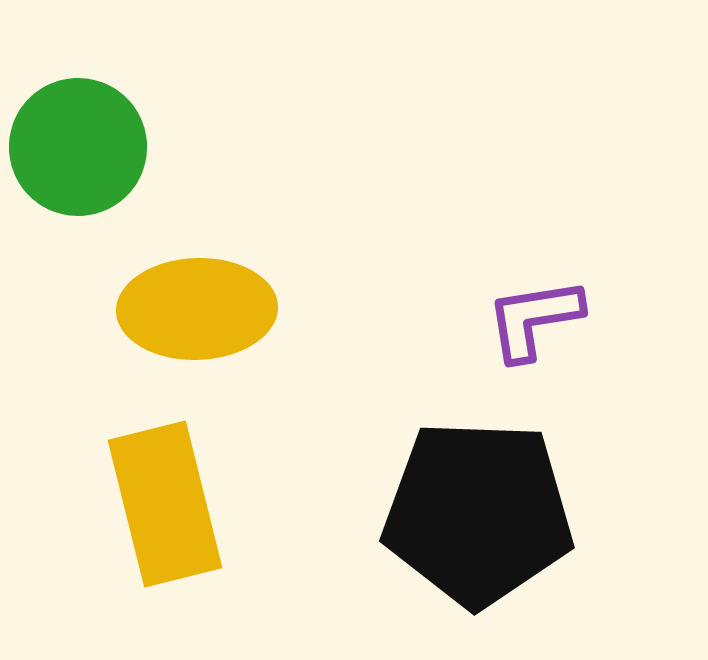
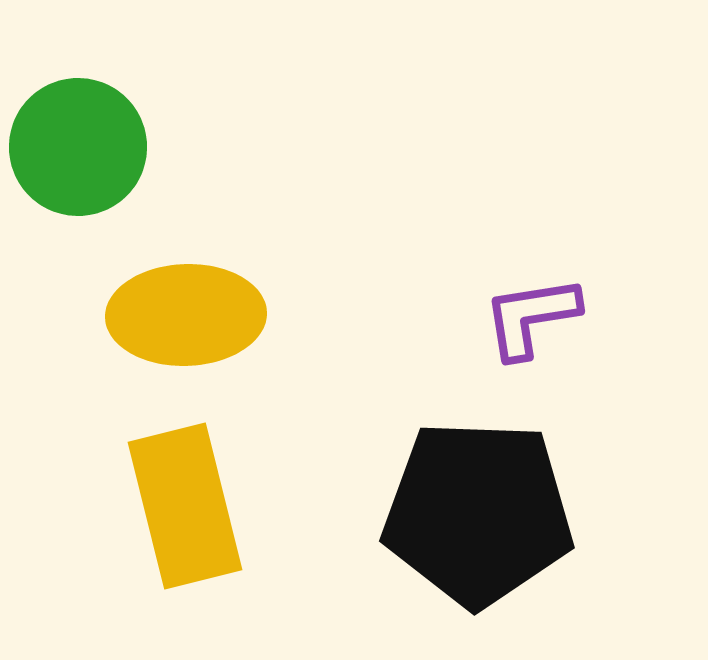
yellow ellipse: moved 11 px left, 6 px down
purple L-shape: moved 3 px left, 2 px up
yellow rectangle: moved 20 px right, 2 px down
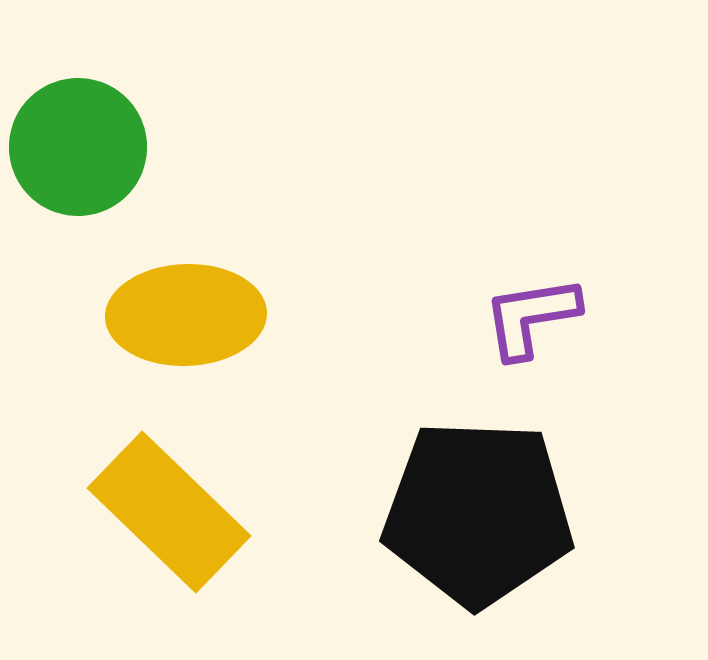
yellow rectangle: moved 16 px left, 6 px down; rotated 32 degrees counterclockwise
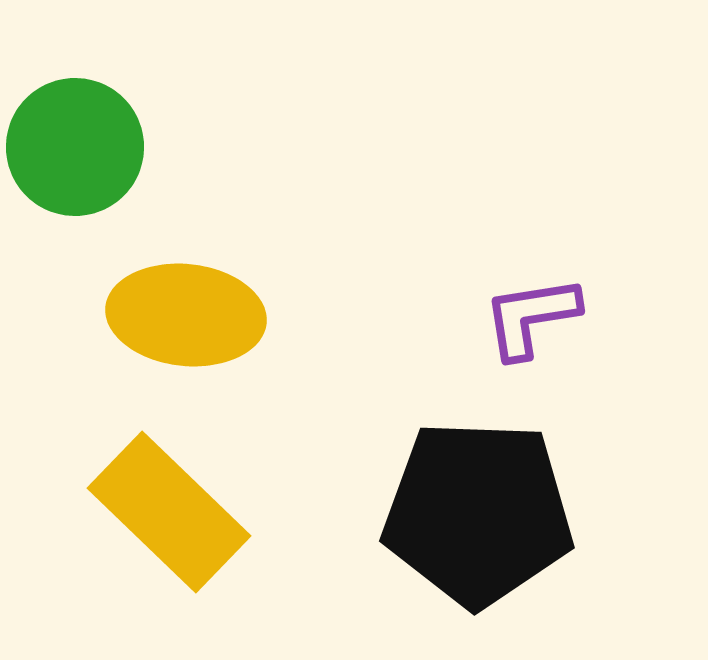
green circle: moved 3 px left
yellow ellipse: rotated 8 degrees clockwise
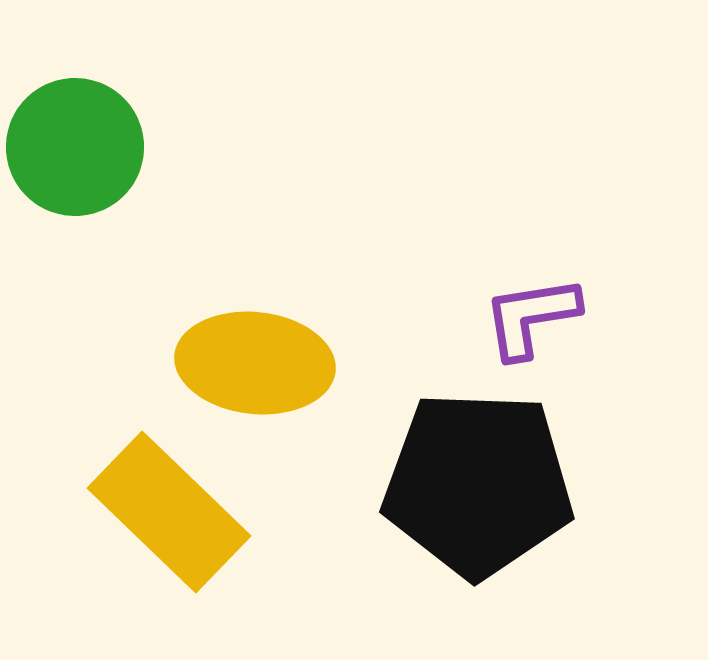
yellow ellipse: moved 69 px right, 48 px down
black pentagon: moved 29 px up
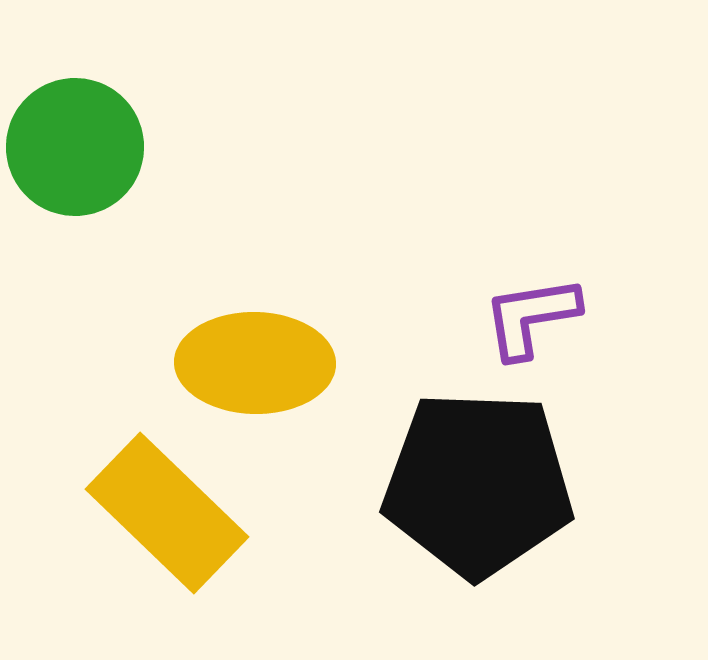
yellow ellipse: rotated 5 degrees counterclockwise
yellow rectangle: moved 2 px left, 1 px down
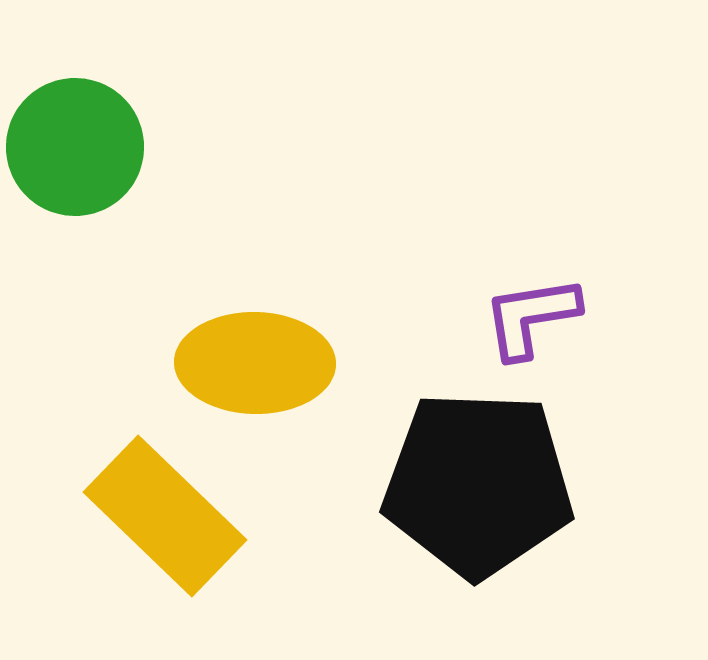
yellow rectangle: moved 2 px left, 3 px down
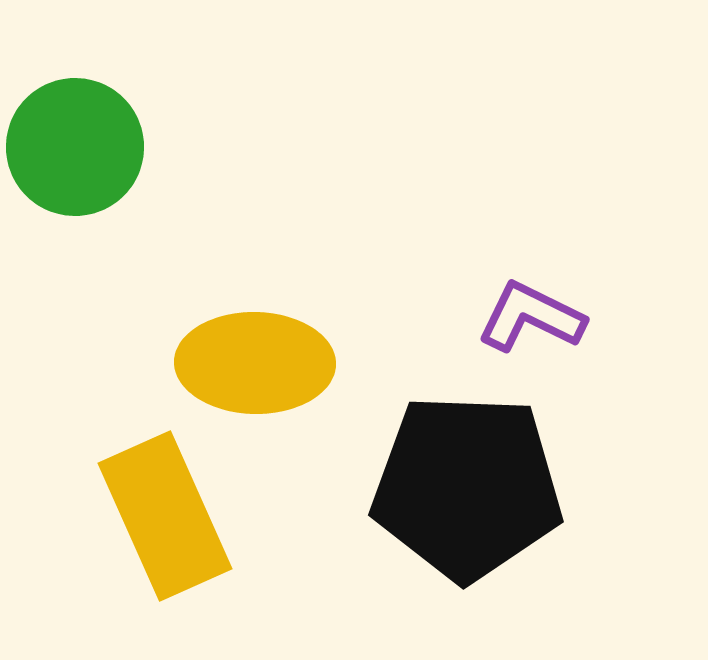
purple L-shape: rotated 35 degrees clockwise
black pentagon: moved 11 px left, 3 px down
yellow rectangle: rotated 22 degrees clockwise
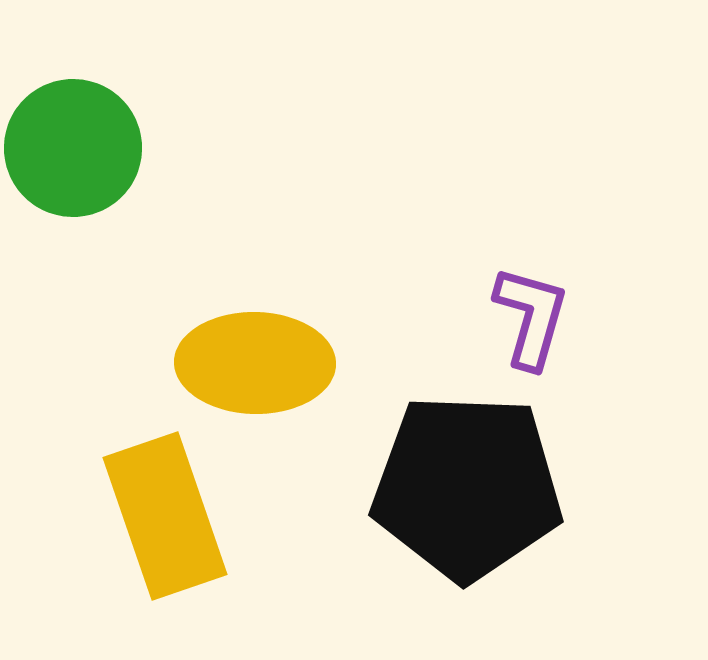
green circle: moved 2 px left, 1 px down
purple L-shape: rotated 80 degrees clockwise
yellow rectangle: rotated 5 degrees clockwise
